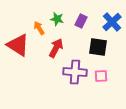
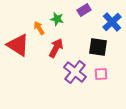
purple rectangle: moved 3 px right, 11 px up; rotated 32 degrees clockwise
purple cross: rotated 35 degrees clockwise
pink square: moved 2 px up
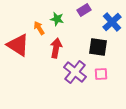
red arrow: rotated 18 degrees counterclockwise
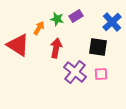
purple rectangle: moved 8 px left, 6 px down
orange arrow: rotated 64 degrees clockwise
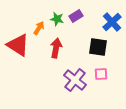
purple cross: moved 8 px down
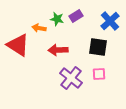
blue cross: moved 2 px left, 1 px up
orange arrow: rotated 112 degrees counterclockwise
red arrow: moved 2 px right, 2 px down; rotated 102 degrees counterclockwise
pink square: moved 2 px left
purple cross: moved 4 px left, 2 px up
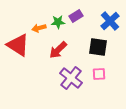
green star: moved 1 px right, 3 px down; rotated 16 degrees counterclockwise
orange arrow: rotated 24 degrees counterclockwise
red arrow: rotated 42 degrees counterclockwise
